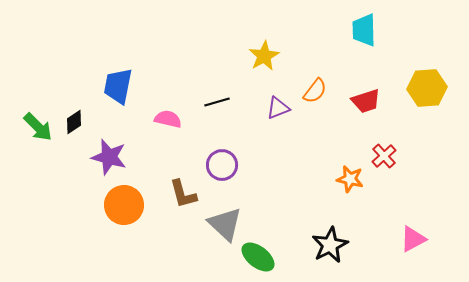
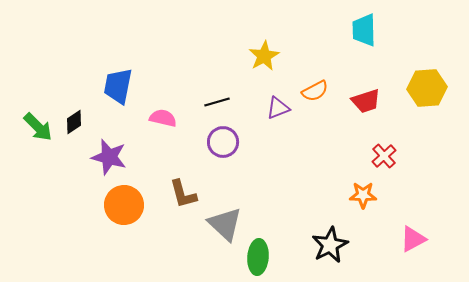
orange semicircle: rotated 24 degrees clockwise
pink semicircle: moved 5 px left, 1 px up
purple circle: moved 1 px right, 23 px up
orange star: moved 13 px right, 16 px down; rotated 12 degrees counterclockwise
green ellipse: rotated 56 degrees clockwise
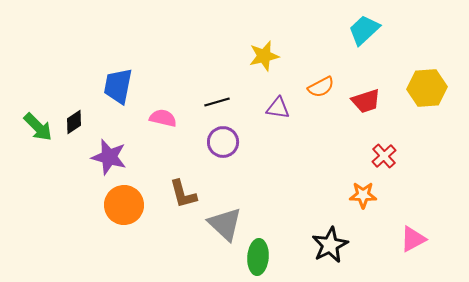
cyan trapezoid: rotated 48 degrees clockwise
yellow star: rotated 16 degrees clockwise
orange semicircle: moved 6 px right, 4 px up
purple triangle: rotated 30 degrees clockwise
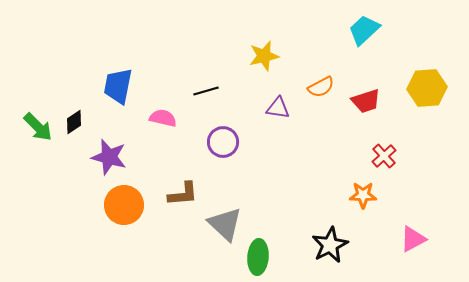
black line: moved 11 px left, 11 px up
brown L-shape: rotated 80 degrees counterclockwise
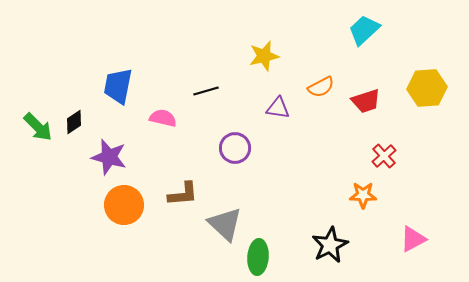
purple circle: moved 12 px right, 6 px down
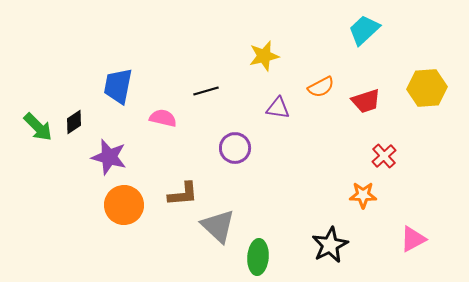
gray triangle: moved 7 px left, 2 px down
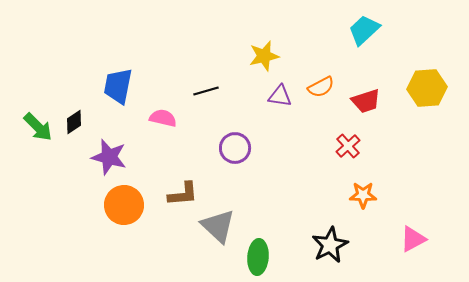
purple triangle: moved 2 px right, 12 px up
red cross: moved 36 px left, 10 px up
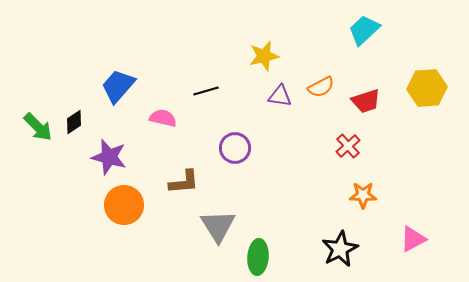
blue trapezoid: rotated 30 degrees clockwise
brown L-shape: moved 1 px right, 12 px up
gray triangle: rotated 15 degrees clockwise
black star: moved 10 px right, 4 px down
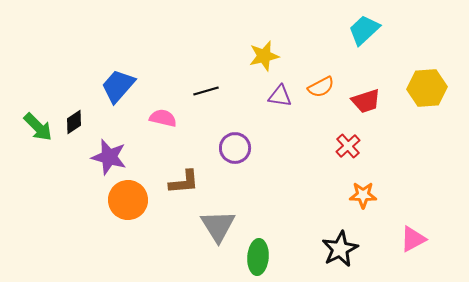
orange circle: moved 4 px right, 5 px up
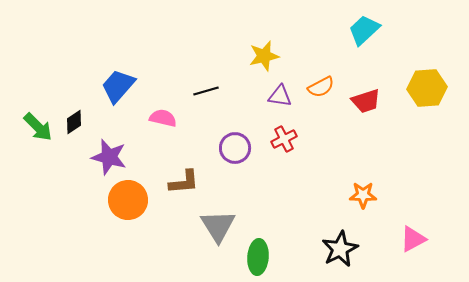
red cross: moved 64 px left, 7 px up; rotated 15 degrees clockwise
